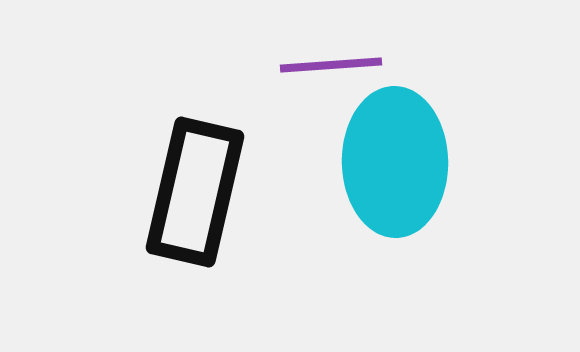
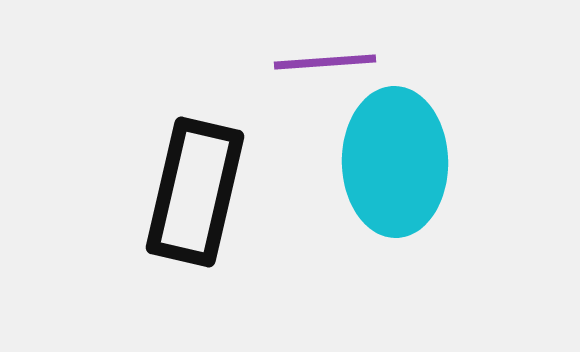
purple line: moved 6 px left, 3 px up
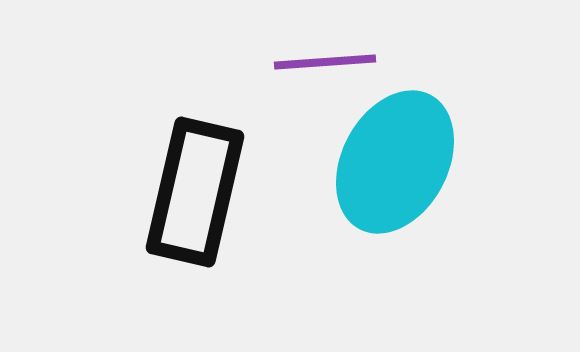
cyan ellipse: rotated 29 degrees clockwise
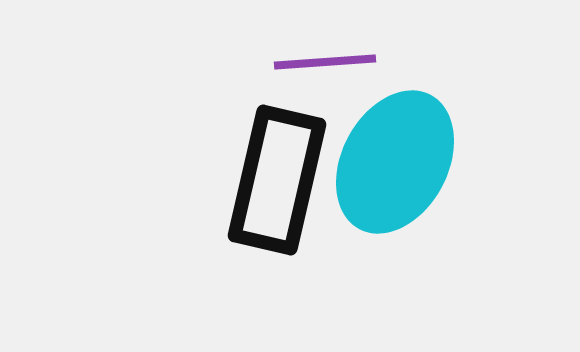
black rectangle: moved 82 px right, 12 px up
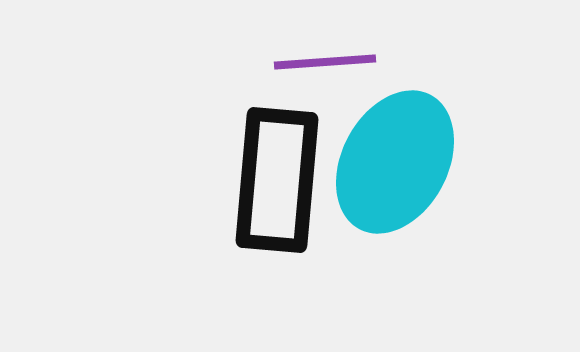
black rectangle: rotated 8 degrees counterclockwise
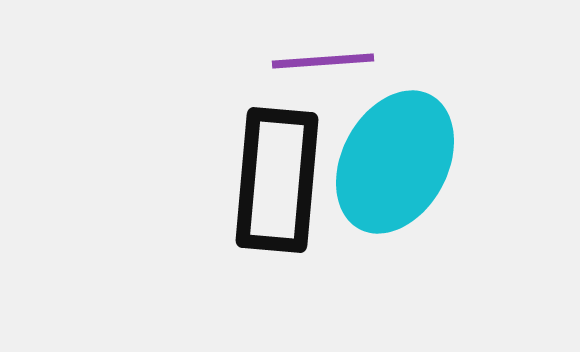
purple line: moved 2 px left, 1 px up
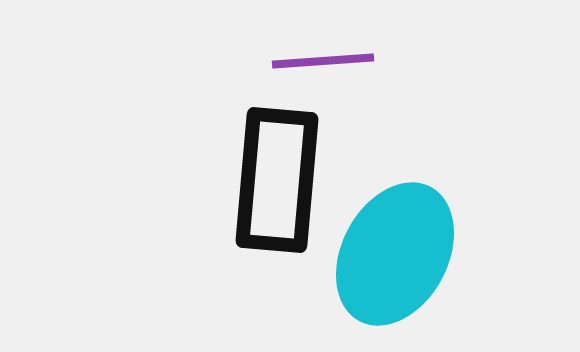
cyan ellipse: moved 92 px down
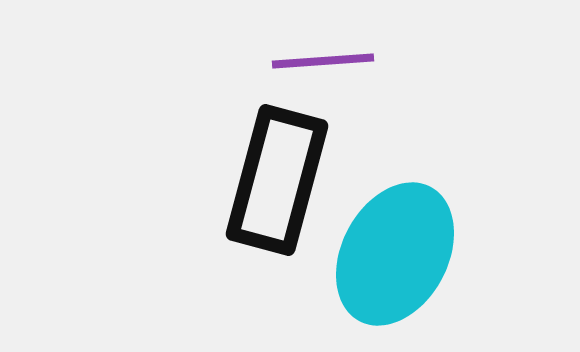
black rectangle: rotated 10 degrees clockwise
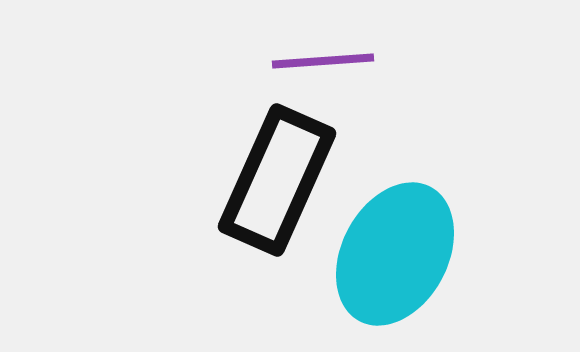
black rectangle: rotated 9 degrees clockwise
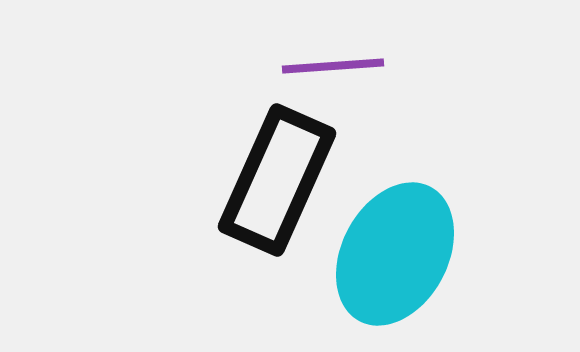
purple line: moved 10 px right, 5 px down
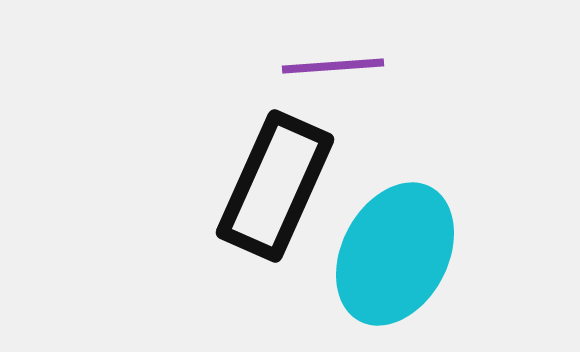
black rectangle: moved 2 px left, 6 px down
